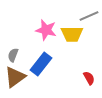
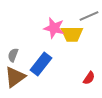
pink star: moved 8 px right, 2 px up
red semicircle: rotated 64 degrees clockwise
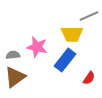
pink star: moved 17 px left, 19 px down
gray semicircle: rotated 64 degrees clockwise
blue rectangle: moved 24 px right, 4 px up
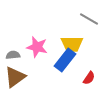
gray line: moved 3 px down; rotated 54 degrees clockwise
yellow trapezoid: moved 10 px down
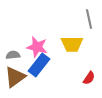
gray line: rotated 48 degrees clockwise
blue rectangle: moved 26 px left, 5 px down
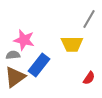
gray line: rotated 42 degrees clockwise
pink star: moved 13 px left, 7 px up
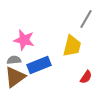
gray line: moved 3 px left
yellow trapezoid: moved 2 px down; rotated 75 degrees counterclockwise
gray semicircle: moved 1 px right, 5 px down
blue rectangle: rotated 30 degrees clockwise
red semicircle: moved 3 px left, 1 px up
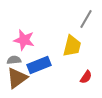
brown triangle: moved 2 px right, 1 px down
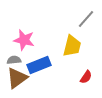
gray line: rotated 12 degrees clockwise
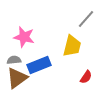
pink star: moved 3 px up
